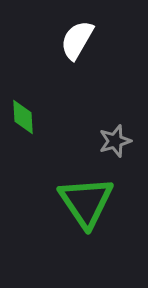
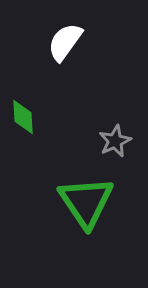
white semicircle: moved 12 px left, 2 px down; rotated 6 degrees clockwise
gray star: rotated 8 degrees counterclockwise
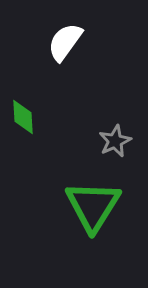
green triangle: moved 7 px right, 4 px down; rotated 6 degrees clockwise
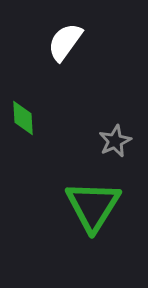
green diamond: moved 1 px down
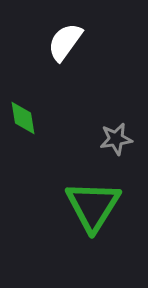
green diamond: rotated 6 degrees counterclockwise
gray star: moved 1 px right, 2 px up; rotated 16 degrees clockwise
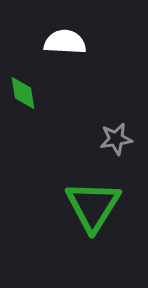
white semicircle: rotated 57 degrees clockwise
green diamond: moved 25 px up
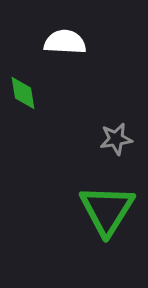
green triangle: moved 14 px right, 4 px down
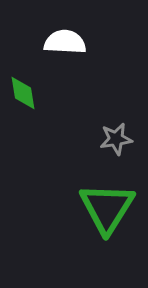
green triangle: moved 2 px up
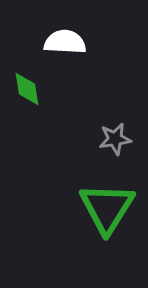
green diamond: moved 4 px right, 4 px up
gray star: moved 1 px left
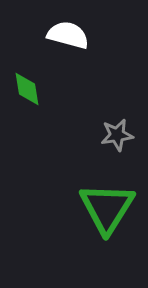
white semicircle: moved 3 px right, 7 px up; rotated 12 degrees clockwise
gray star: moved 2 px right, 4 px up
